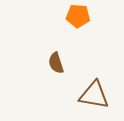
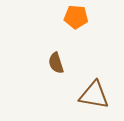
orange pentagon: moved 2 px left, 1 px down
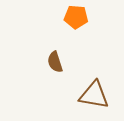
brown semicircle: moved 1 px left, 1 px up
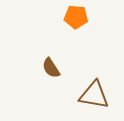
brown semicircle: moved 4 px left, 6 px down; rotated 15 degrees counterclockwise
